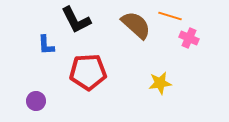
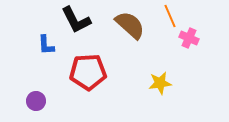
orange line: rotated 50 degrees clockwise
brown semicircle: moved 6 px left
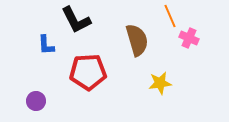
brown semicircle: moved 7 px right, 15 px down; rotated 32 degrees clockwise
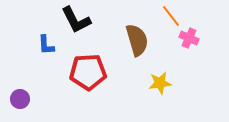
orange line: moved 1 px right; rotated 15 degrees counterclockwise
purple circle: moved 16 px left, 2 px up
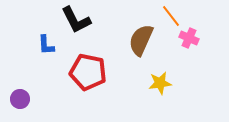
brown semicircle: moved 4 px right; rotated 140 degrees counterclockwise
red pentagon: rotated 15 degrees clockwise
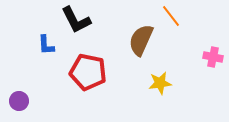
pink cross: moved 24 px right, 19 px down; rotated 12 degrees counterclockwise
purple circle: moved 1 px left, 2 px down
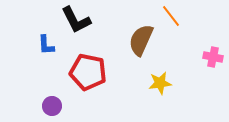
purple circle: moved 33 px right, 5 px down
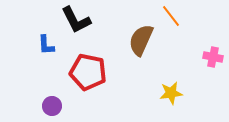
yellow star: moved 11 px right, 10 px down
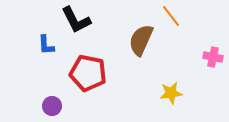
red pentagon: moved 1 px down
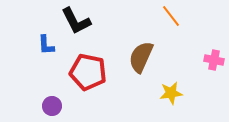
black L-shape: moved 1 px down
brown semicircle: moved 17 px down
pink cross: moved 1 px right, 3 px down
red pentagon: moved 1 px up
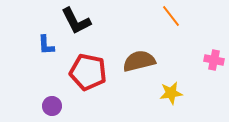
brown semicircle: moved 2 px left, 4 px down; rotated 52 degrees clockwise
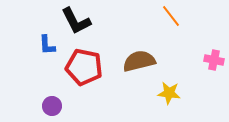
blue L-shape: moved 1 px right
red pentagon: moved 4 px left, 5 px up
yellow star: moved 2 px left; rotated 15 degrees clockwise
